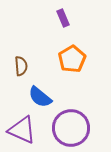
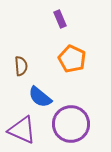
purple rectangle: moved 3 px left, 1 px down
orange pentagon: rotated 16 degrees counterclockwise
purple circle: moved 4 px up
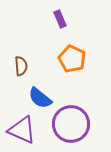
blue semicircle: moved 1 px down
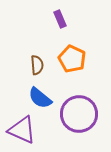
brown semicircle: moved 16 px right, 1 px up
purple circle: moved 8 px right, 10 px up
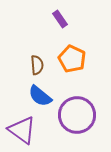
purple rectangle: rotated 12 degrees counterclockwise
blue semicircle: moved 2 px up
purple circle: moved 2 px left, 1 px down
purple triangle: rotated 12 degrees clockwise
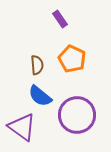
purple triangle: moved 3 px up
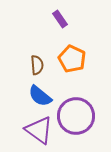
purple circle: moved 1 px left, 1 px down
purple triangle: moved 17 px right, 3 px down
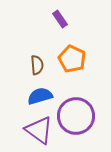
blue semicircle: rotated 125 degrees clockwise
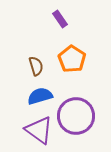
orange pentagon: rotated 8 degrees clockwise
brown semicircle: moved 1 px left, 1 px down; rotated 12 degrees counterclockwise
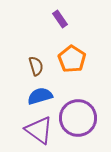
purple circle: moved 2 px right, 2 px down
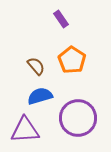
purple rectangle: moved 1 px right
orange pentagon: moved 1 px down
brown semicircle: rotated 24 degrees counterclockwise
purple triangle: moved 14 px left; rotated 40 degrees counterclockwise
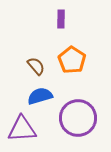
purple rectangle: rotated 36 degrees clockwise
purple triangle: moved 3 px left, 1 px up
